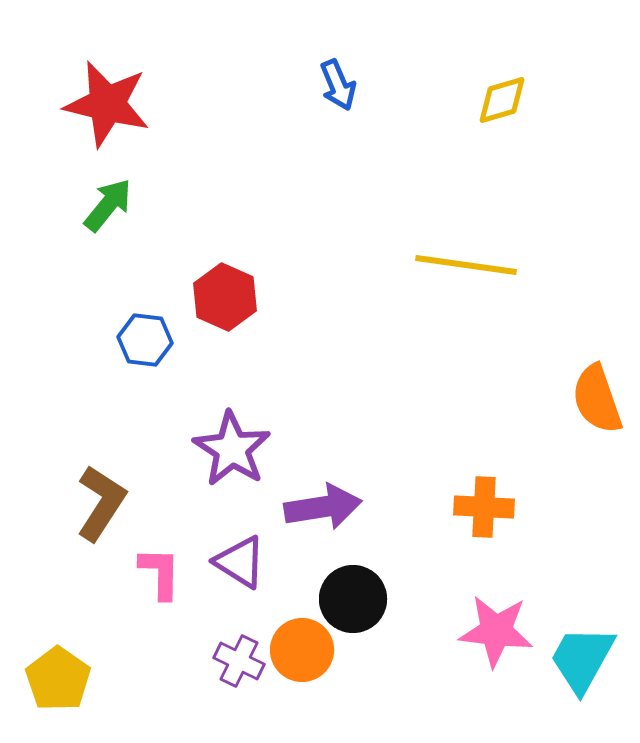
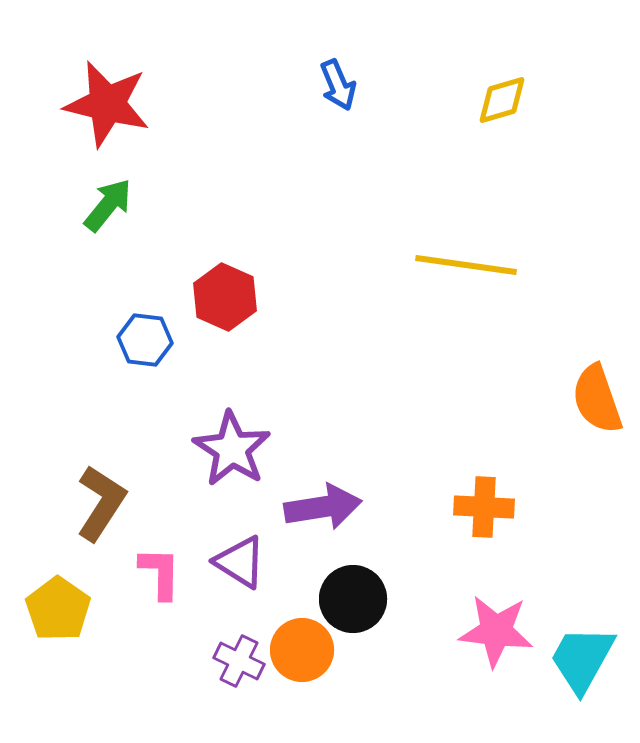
yellow pentagon: moved 70 px up
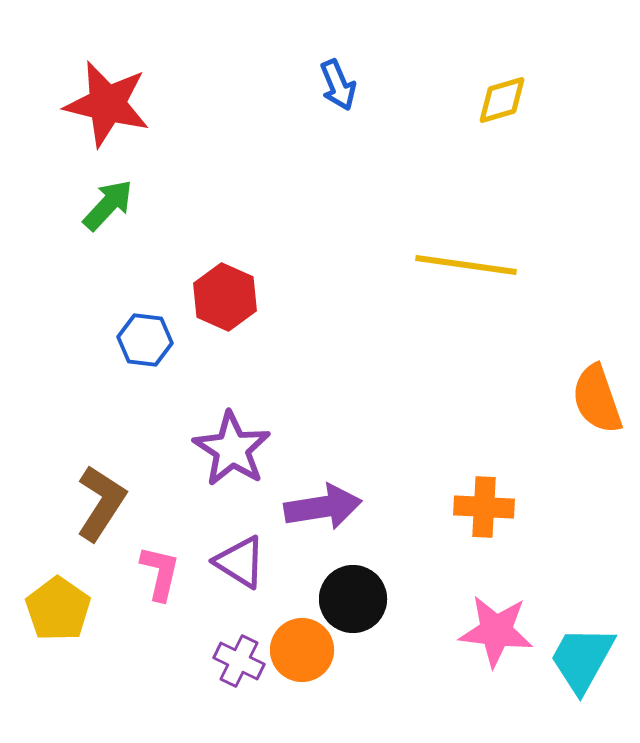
green arrow: rotated 4 degrees clockwise
pink L-shape: rotated 12 degrees clockwise
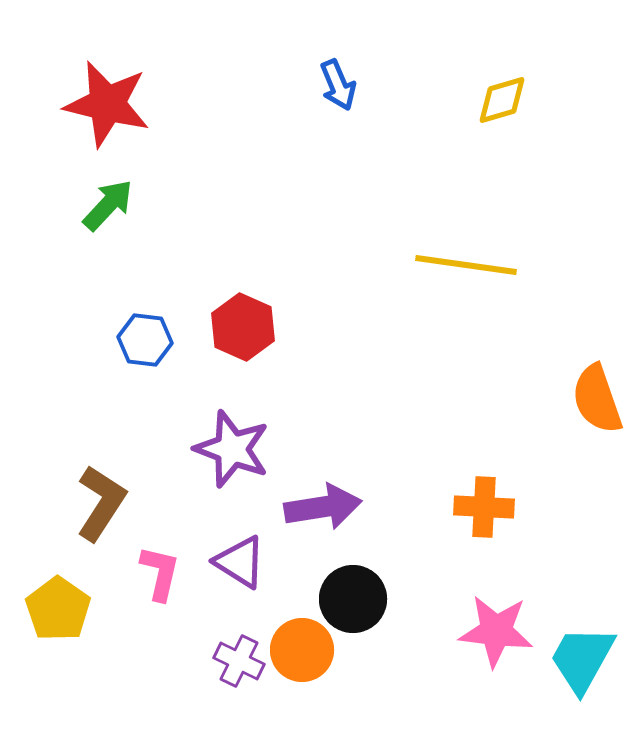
red hexagon: moved 18 px right, 30 px down
purple star: rotated 12 degrees counterclockwise
